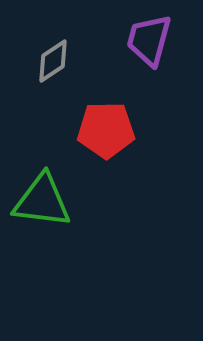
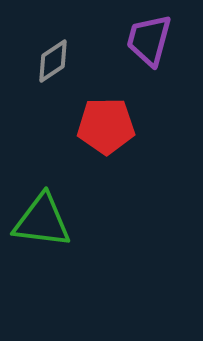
red pentagon: moved 4 px up
green triangle: moved 20 px down
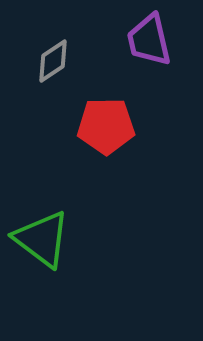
purple trapezoid: rotated 28 degrees counterclockwise
green triangle: moved 18 px down; rotated 30 degrees clockwise
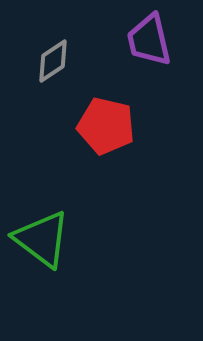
red pentagon: rotated 14 degrees clockwise
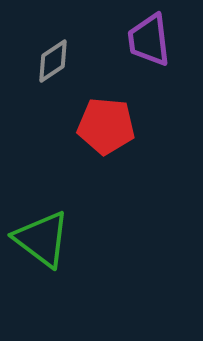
purple trapezoid: rotated 6 degrees clockwise
red pentagon: rotated 8 degrees counterclockwise
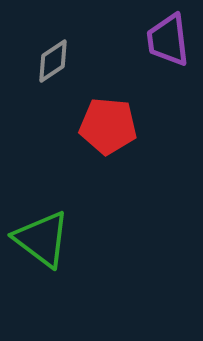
purple trapezoid: moved 19 px right
red pentagon: moved 2 px right
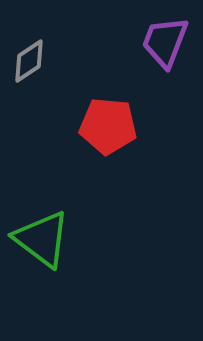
purple trapezoid: moved 3 px left, 2 px down; rotated 28 degrees clockwise
gray diamond: moved 24 px left
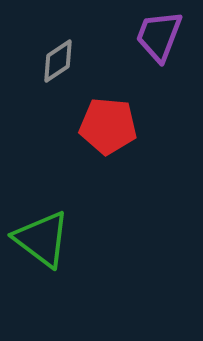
purple trapezoid: moved 6 px left, 6 px up
gray diamond: moved 29 px right
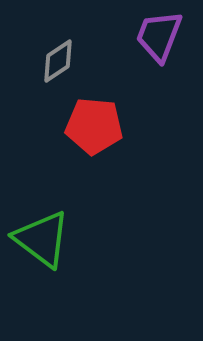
red pentagon: moved 14 px left
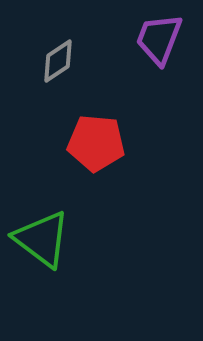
purple trapezoid: moved 3 px down
red pentagon: moved 2 px right, 17 px down
